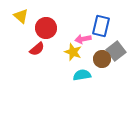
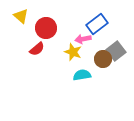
blue rectangle: moved 4 px left, 2 px up; rotated 40 degrees clockwise
brown circle: moved 1 px right
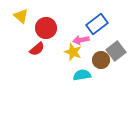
pink arrow: moved 2 px left, 1 px down
brown circle: moved 2 px left, 1 px down
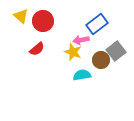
red circle: moved 3 px left, 7 px up
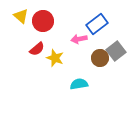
pink arrow: moved 2 px left, 1 px up
yellow star: moved 18 px left, 6 px down
brown circle: moved 1 px left, 2 px up
cyan semicircle: moved 3 px left, 9 px down
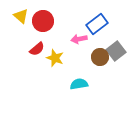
brown circle: moved 1 px up
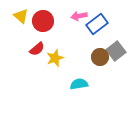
pink arrow: moved 23 px up
yellow star: rotated 30 degrees clockwise
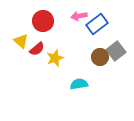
yellow triangle: moved 25 px down
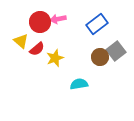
pink arrow: moved 21 px left, 3 px down
red circle: moved 3 px left, 1 px down
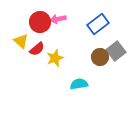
blue rectangle: moved 1 px right
